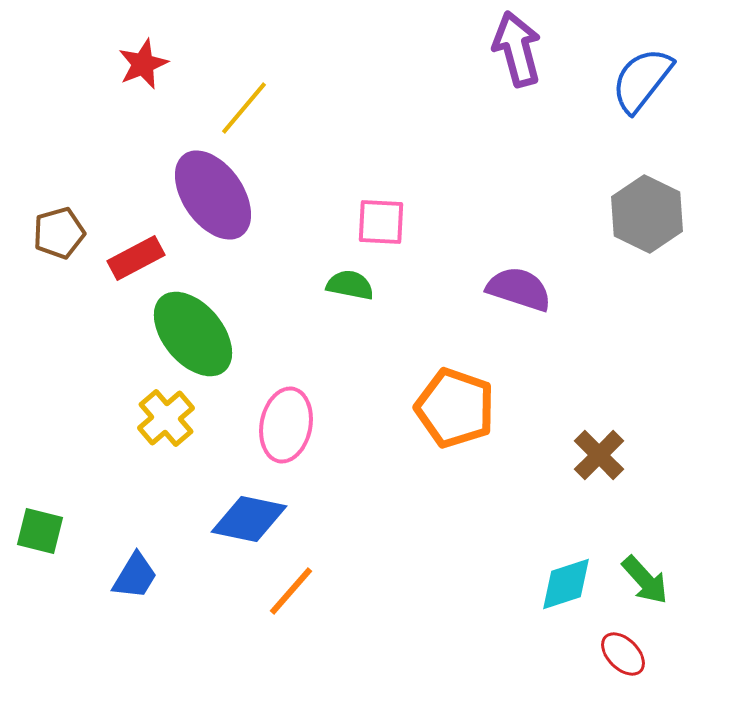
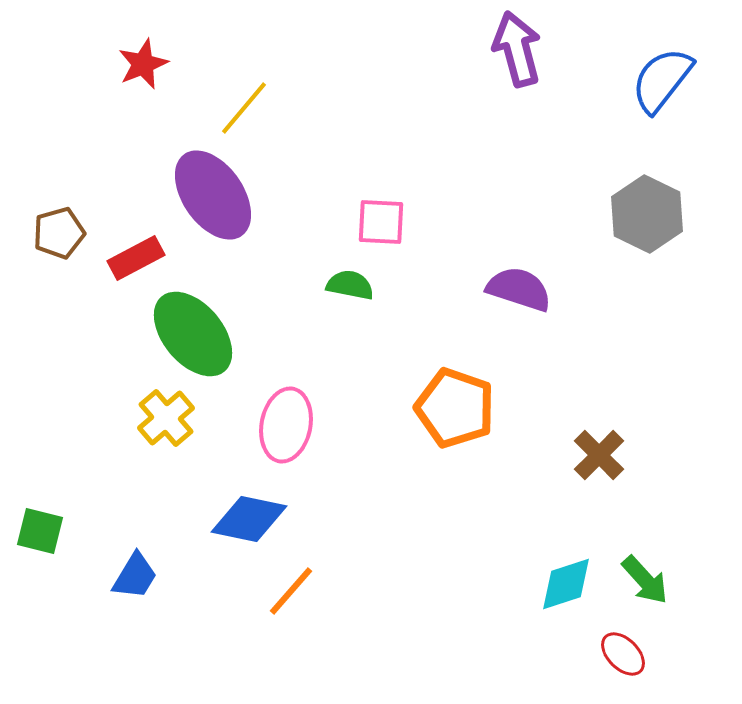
blue semicircle: moved 20 px right
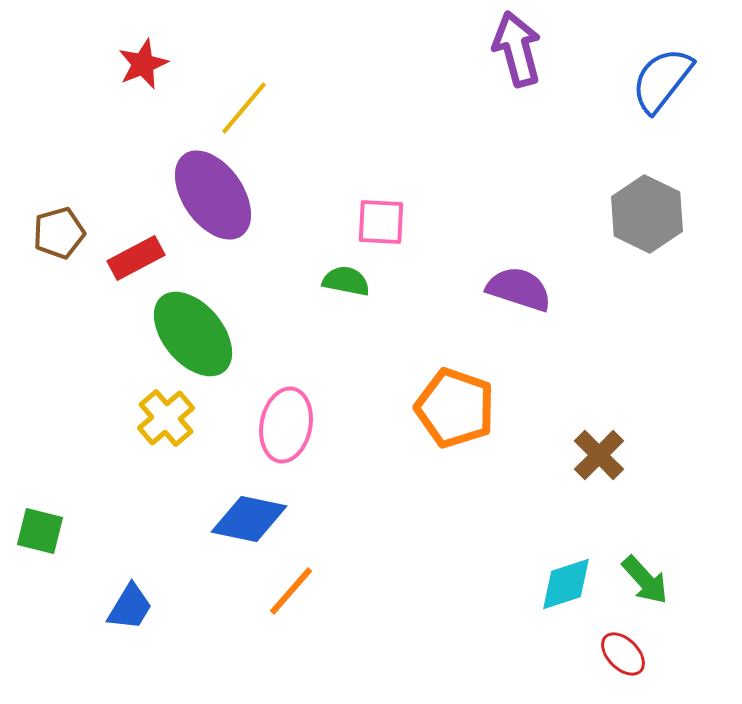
green semicircle: moved 4 px left, 4 px up
blue trapezoid: moved 5 px left, 31 px down
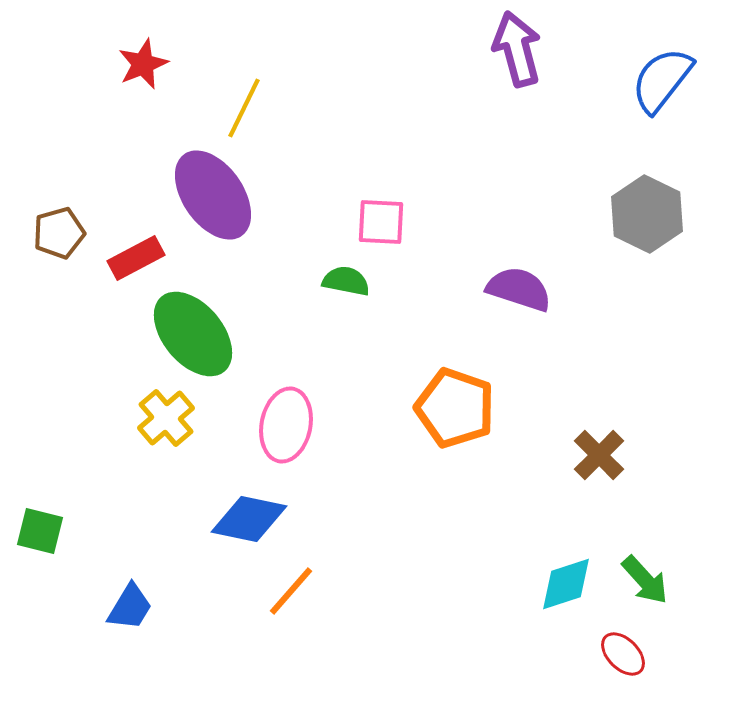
yellow line: rotated 14 degrees counterclockwise
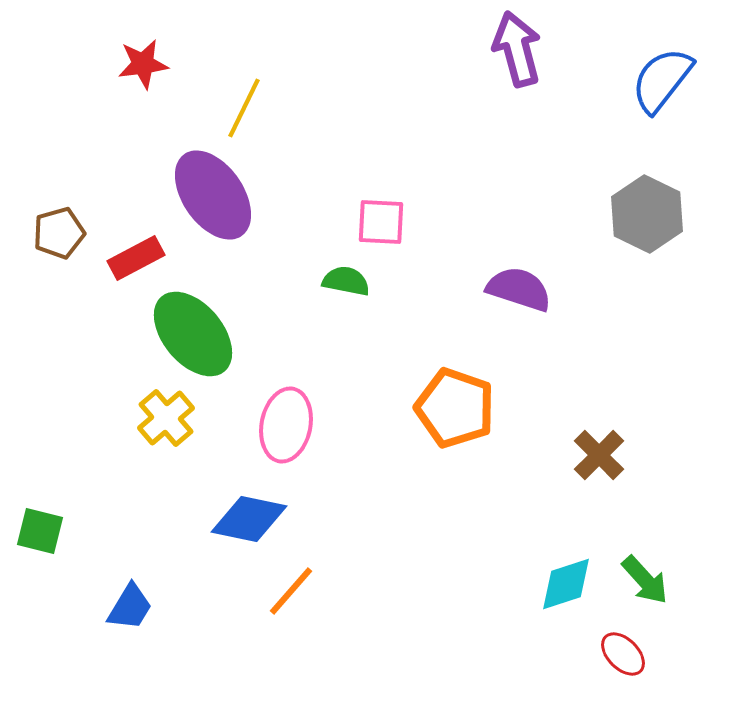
red star: rotated 15 degrees clockwise
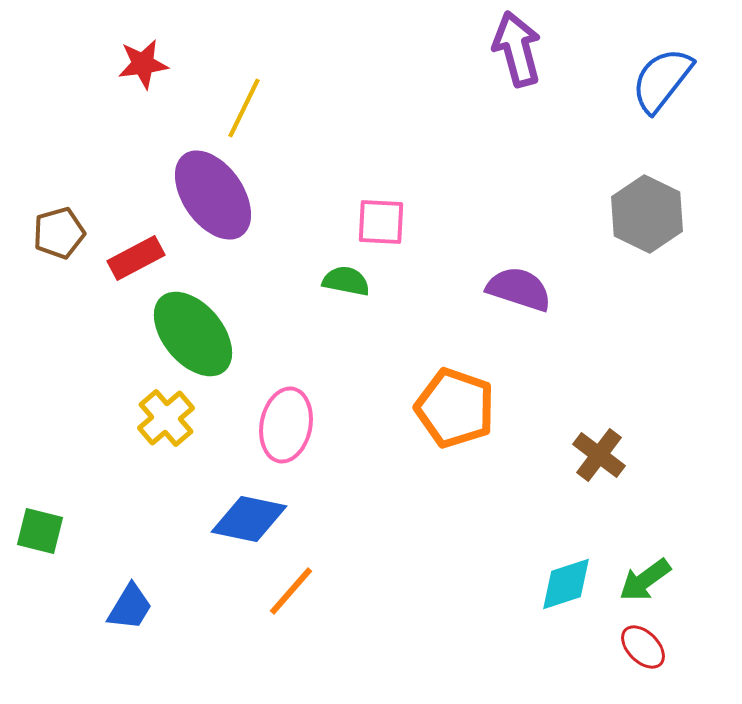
brown cross: rotated 8 degrees counterclockwise
green arrow: rotated 96 degrees clockwise
red ellipse: moved 20 px right, 7 px up
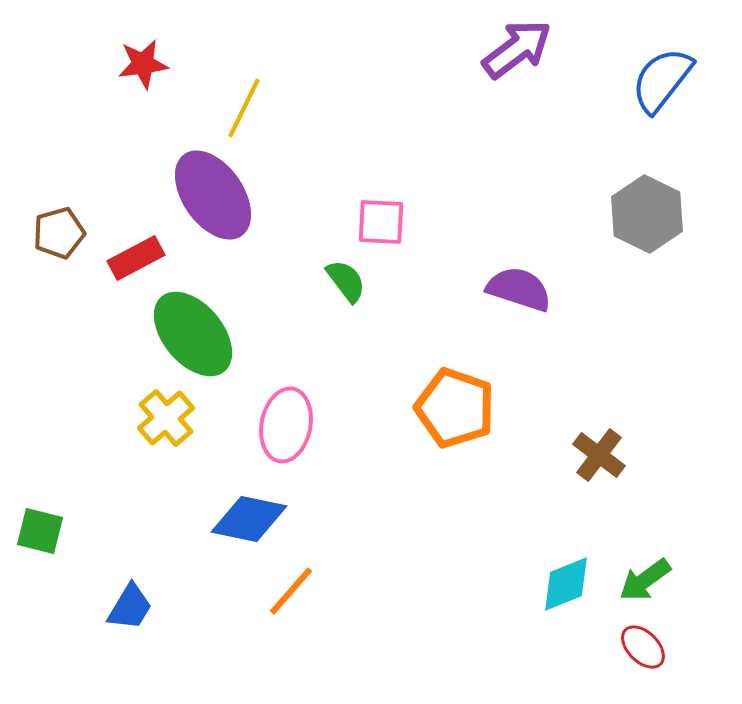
purple arrow: rotated 68 degrees clockwise
green semicircle: rotated 42 degrees clockwise
cyan diamond: rotated 4 degrees counterclockwise
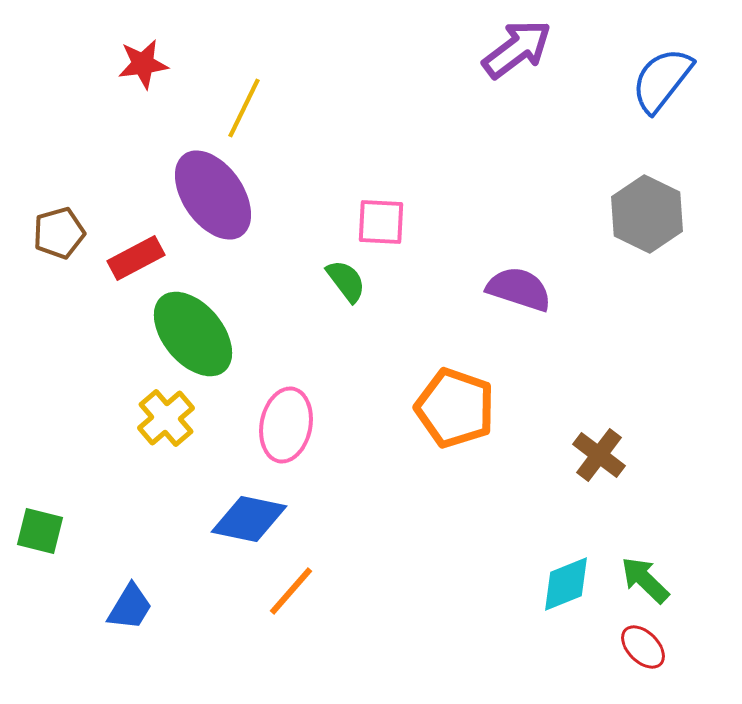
green arrow: rotated 80 degrees clockwise
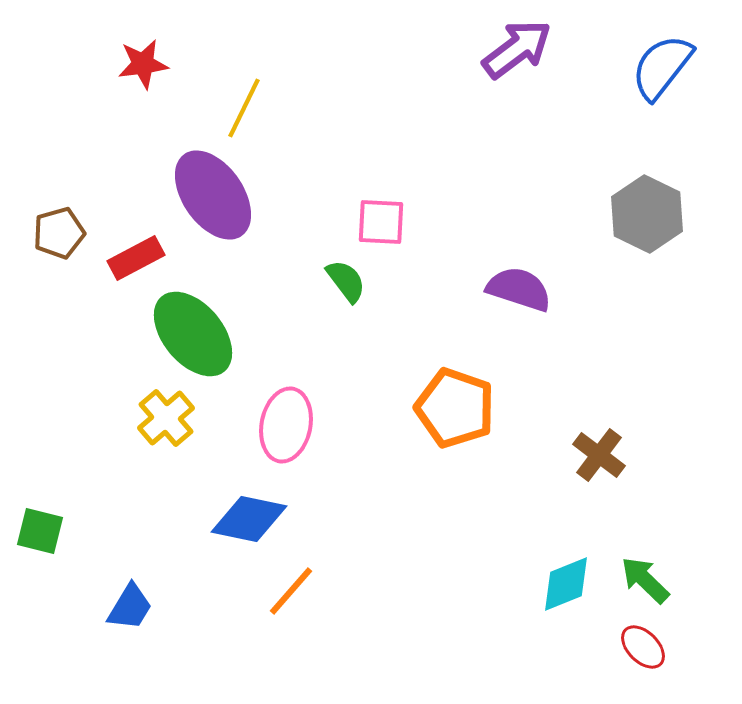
blue semicircle: moved 13 px up
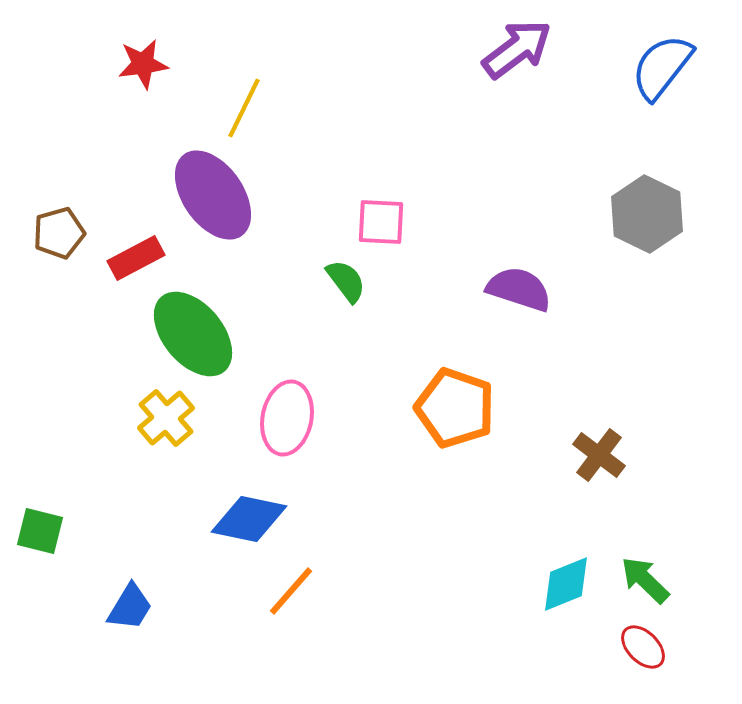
pink ellipse: moved 1 px right, 7 px up
